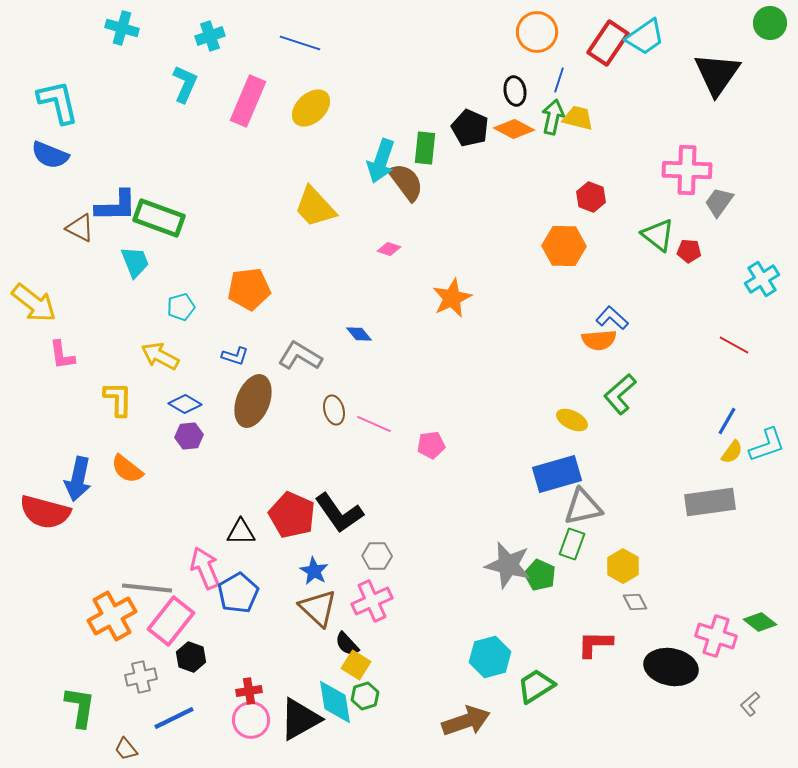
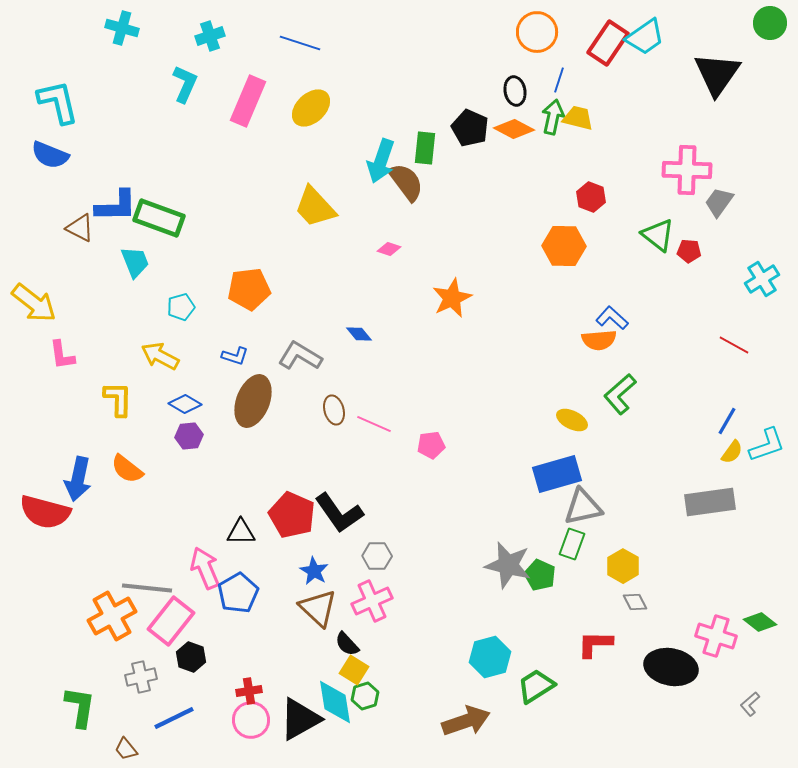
yellow square at (356, 665): moved 2 px left, 5 px down
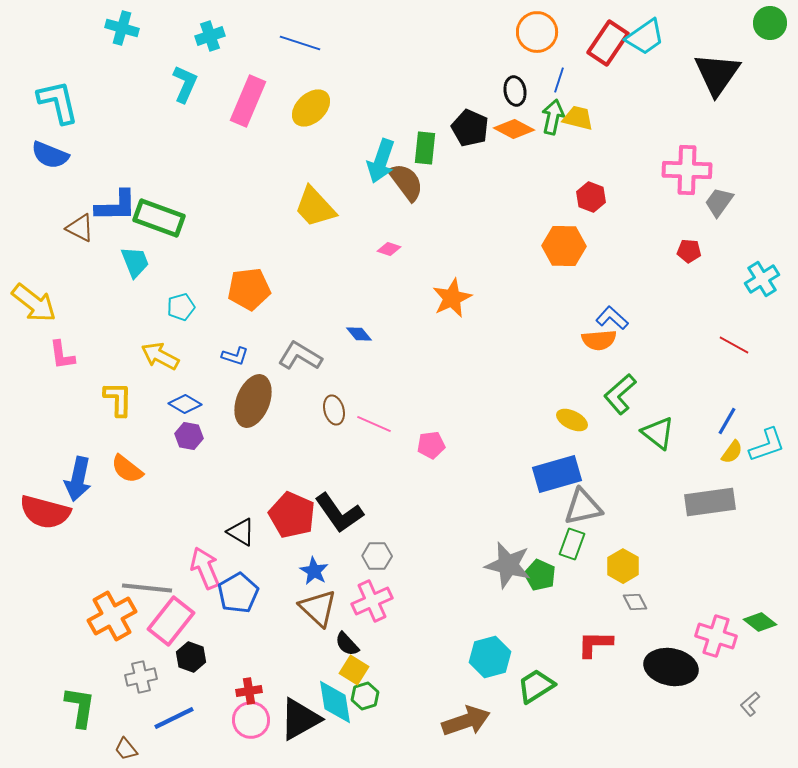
green triangle at (658, 235): moved 198 px down
purple hexagon at (189, 436): rotated 16 degrees clockwise
black triangle at (241, 532): rotated 32 degrees clockwise
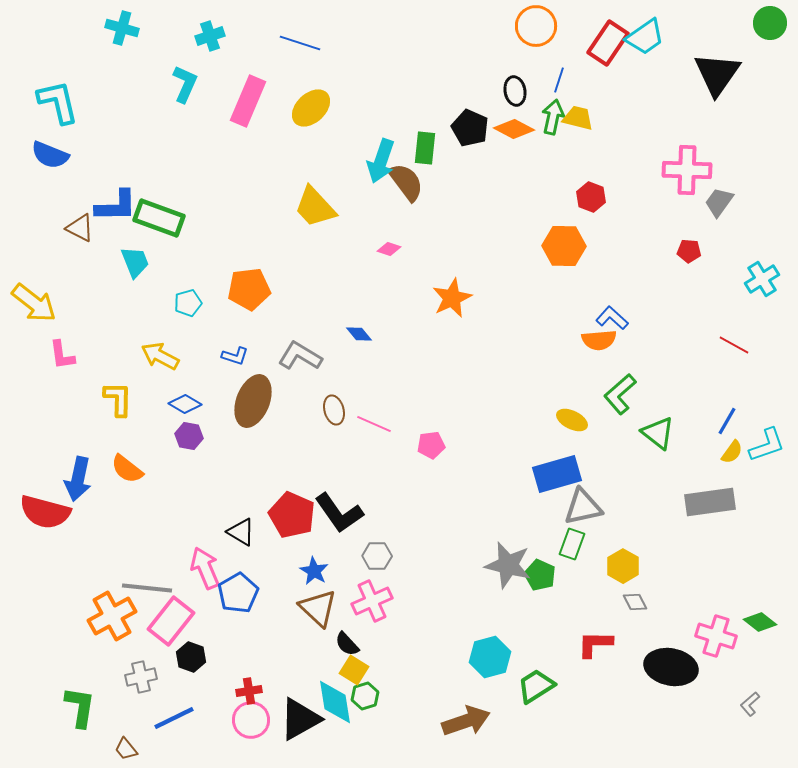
orange circle at (537, 32): moved 1 px left, 6 px up
cyan pentagon at (181, 307): moved 7 px right, 4 px up
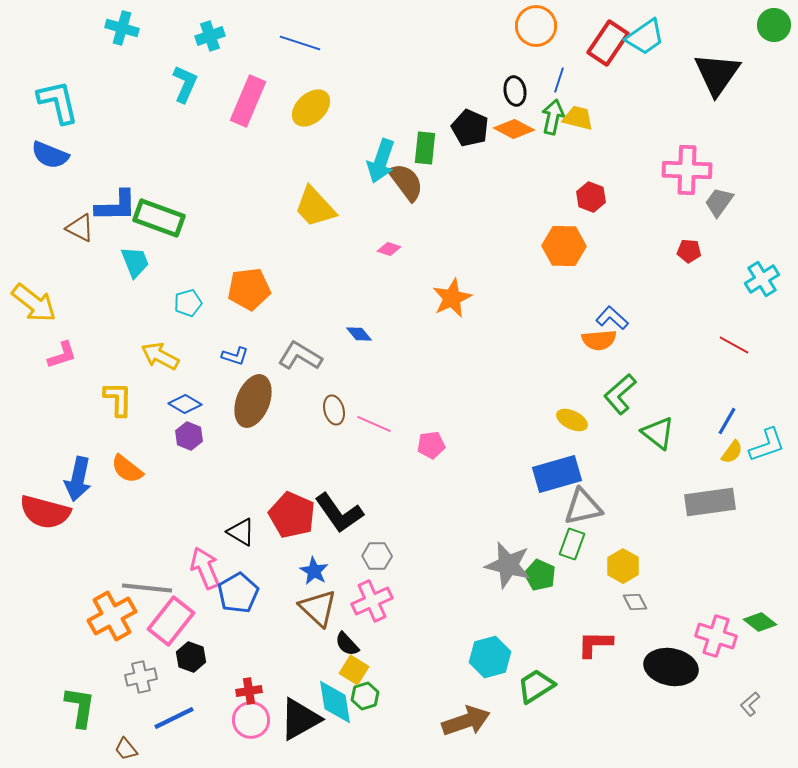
green circle at (770, 23): moved 4 px right, 2 px down
pink L-shape at (62, 355): rotated 100 degrees counterclockwise
purple hexagon at (189, 436): rotated 12 degrees clockwise
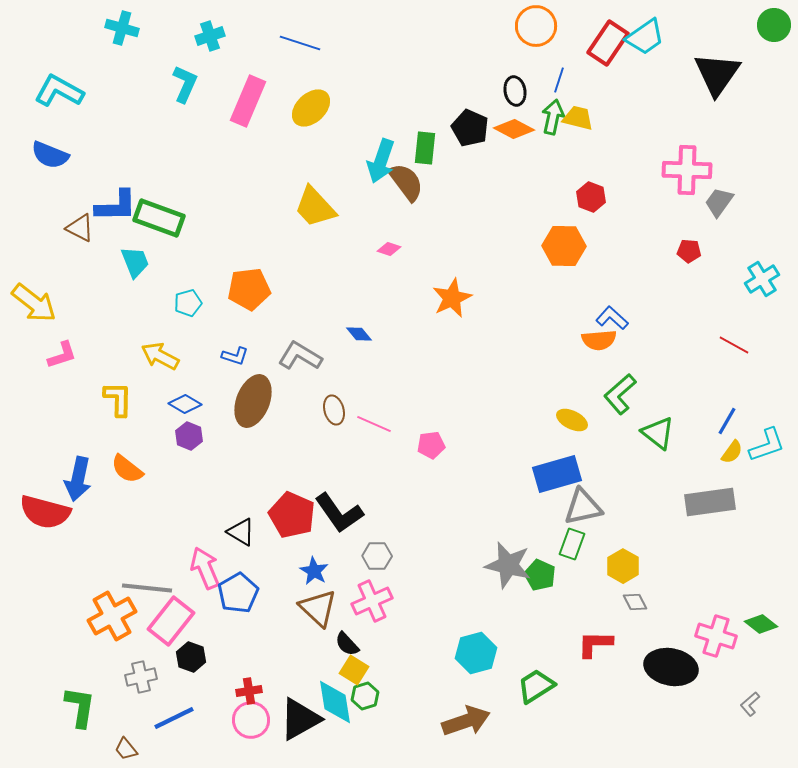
cyan L-shape at (58, 102): moved 1 px right, 11 px up; rotated 48 degrees counterclockwise
green diamond at (760, 622): moved 1 px right, 2 px down
cyan hexagon at (490, 657): moved 14 px left, 4 px up
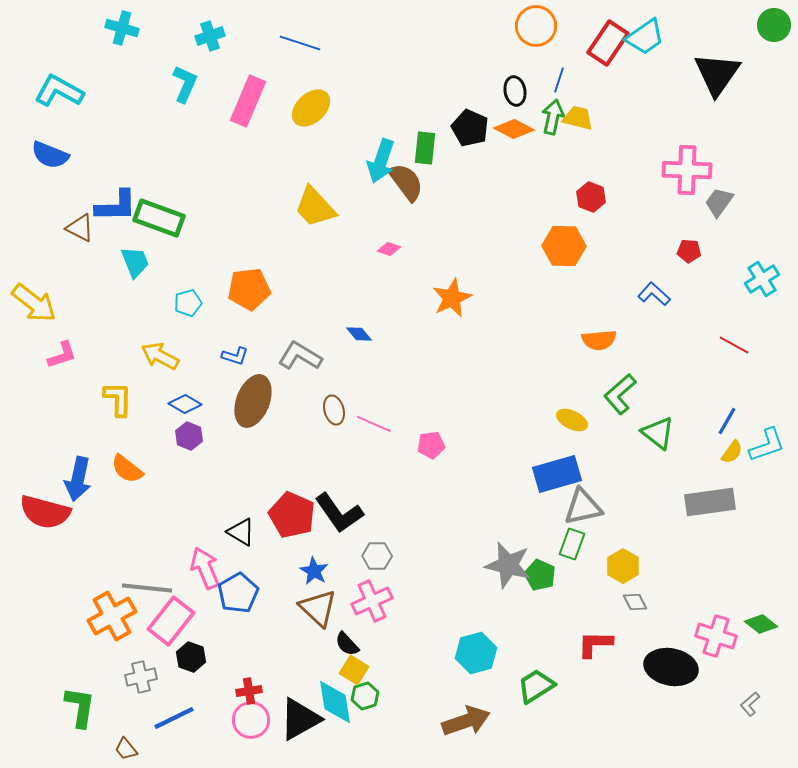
blue L-shape at (612, 318): moved 42 px right, 24 px up
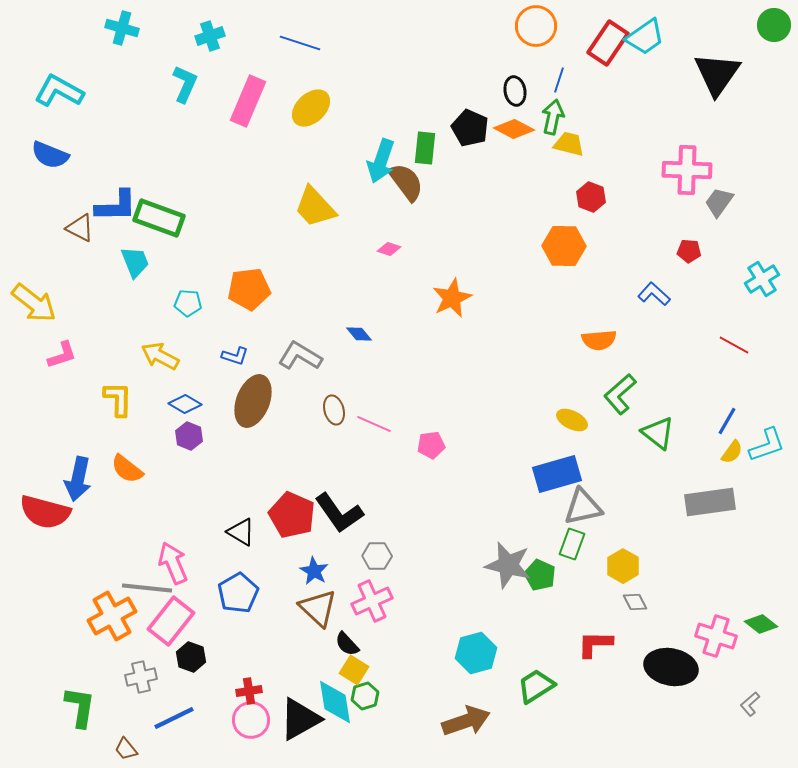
yellow trapezoid at (578, 118): moved 9 px left, 26 px down
cyan pentagon at (188, 303): rotated 20 degrees clockwise
pink arrow at (205, 568): moved 32 px left, 5 px up
